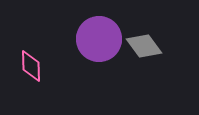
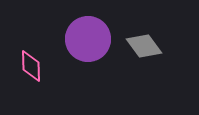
purple circle: moved 11 px left
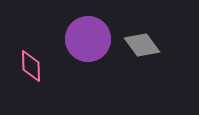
gray diamond: moved 2 px left, 1 px up
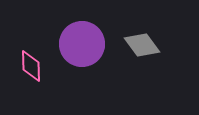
purple circle: moved 6 px left, 5 px down
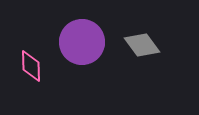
purple circle: moved 2 px up
